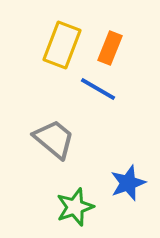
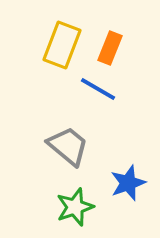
gray trapezoid: moved 14 px right, 7 px down
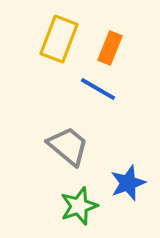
yellow rectangle: moved 3 px left, 6 px up
green star: moved 4 px right, 1 px up
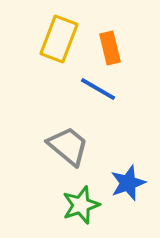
orange rectangle: rotated 36 degrees counterclockwise
green star: moved 2 px right, 1 px up
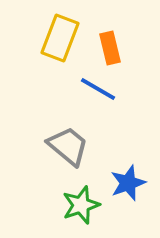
yellow rectangle: moved 1 px right, 1 px up
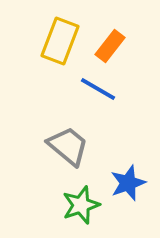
yellow rectangle: moved 3 px down
orange rectangle: moved 2 px up; rotated 52 degrees clockwise
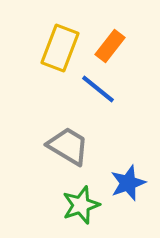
yellow rectangle: moved 7 px down
blue line: rotated 9 degrees clockwise
gray trapezoid: rotated 9 degrees counterclockwise
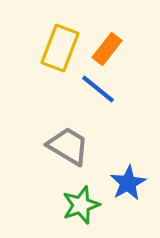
orange rectangle: moved 3 px left, 3 px down
blue star: rotated 9 degrees counterclockwise
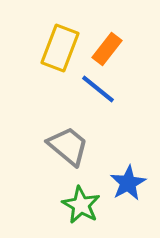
gray trapezoid: rotated 9 degrees clockwise
green star: rotated 24 degrees counterclockwise
